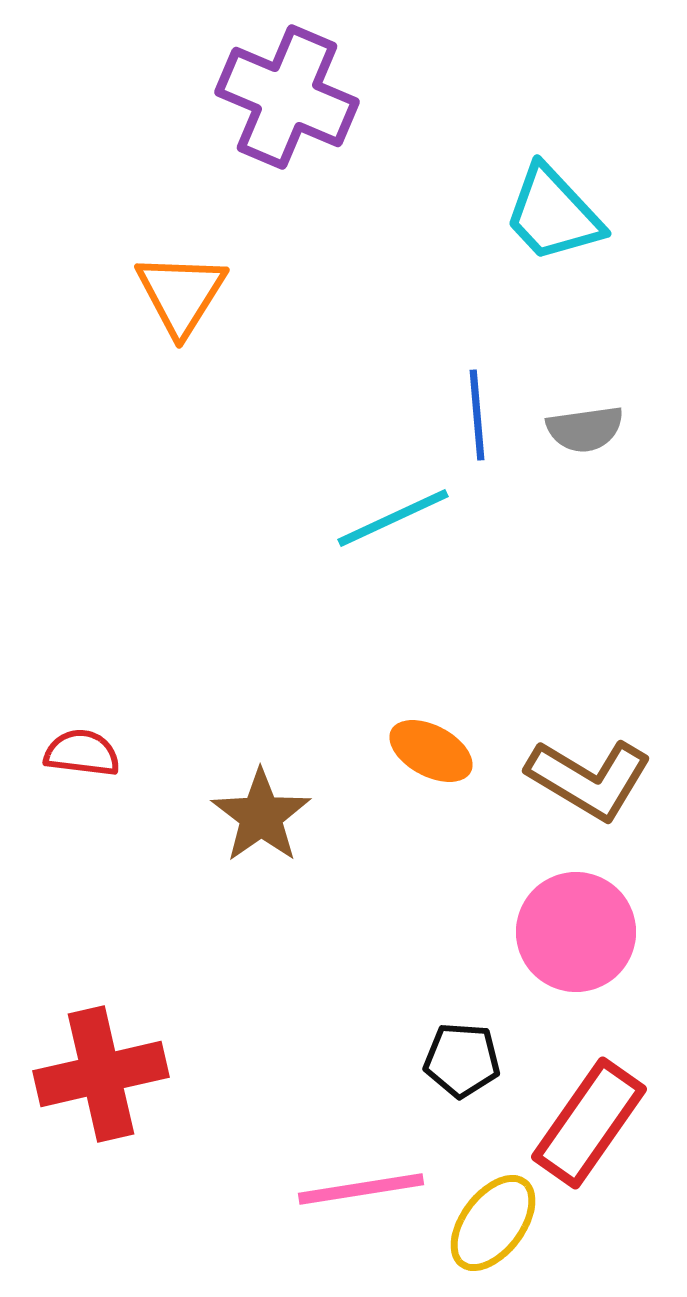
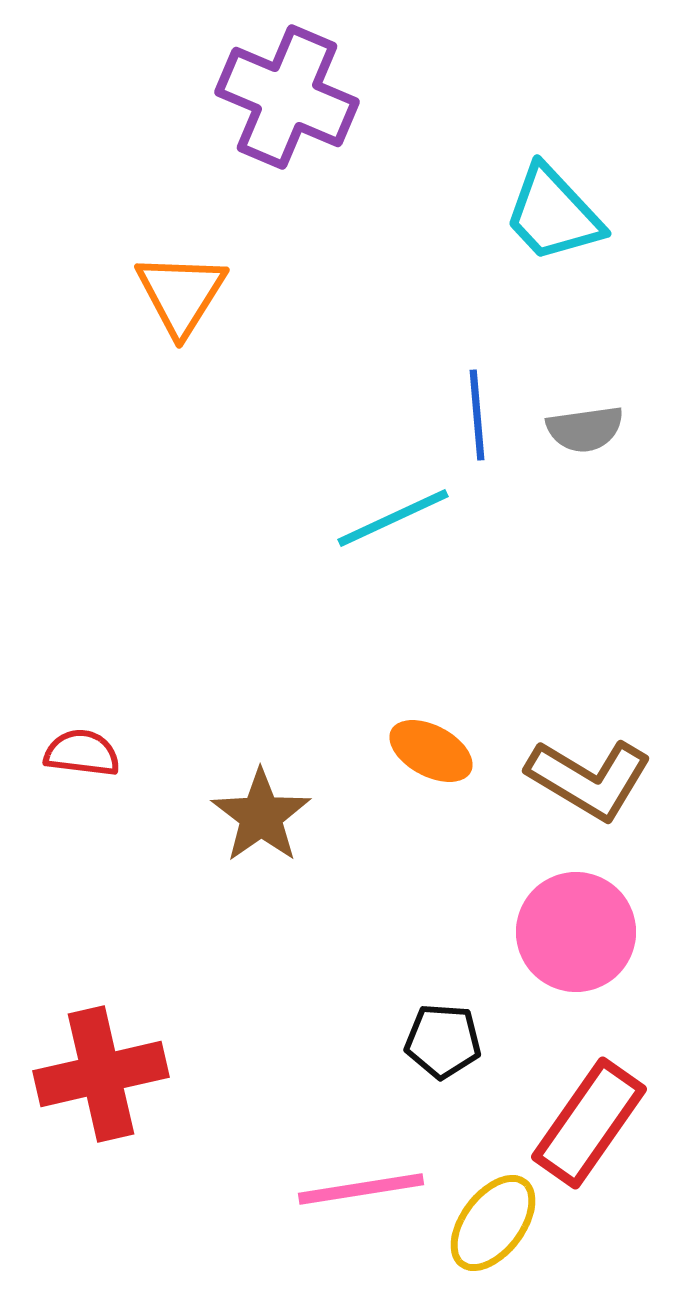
black pentagon: moved 19 px left, 19 px up
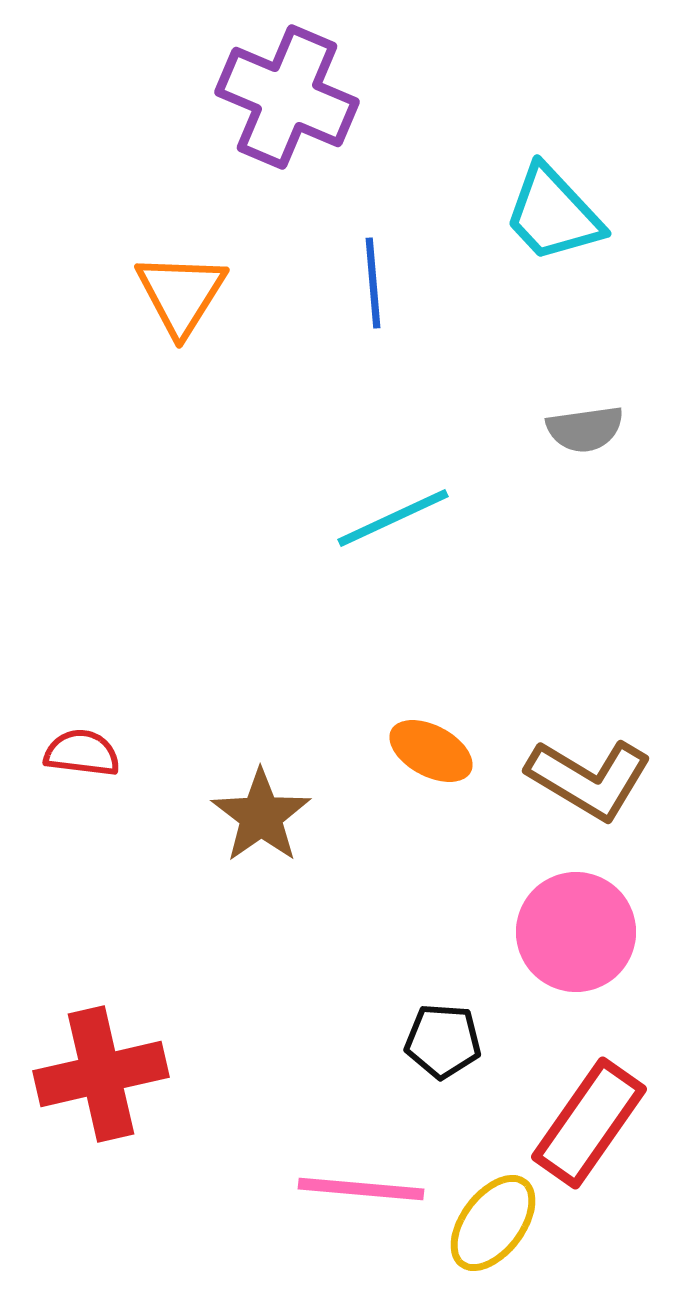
blue line: moved 104 px left, 132 px up
pink line: rotated 14 degrees clockwise
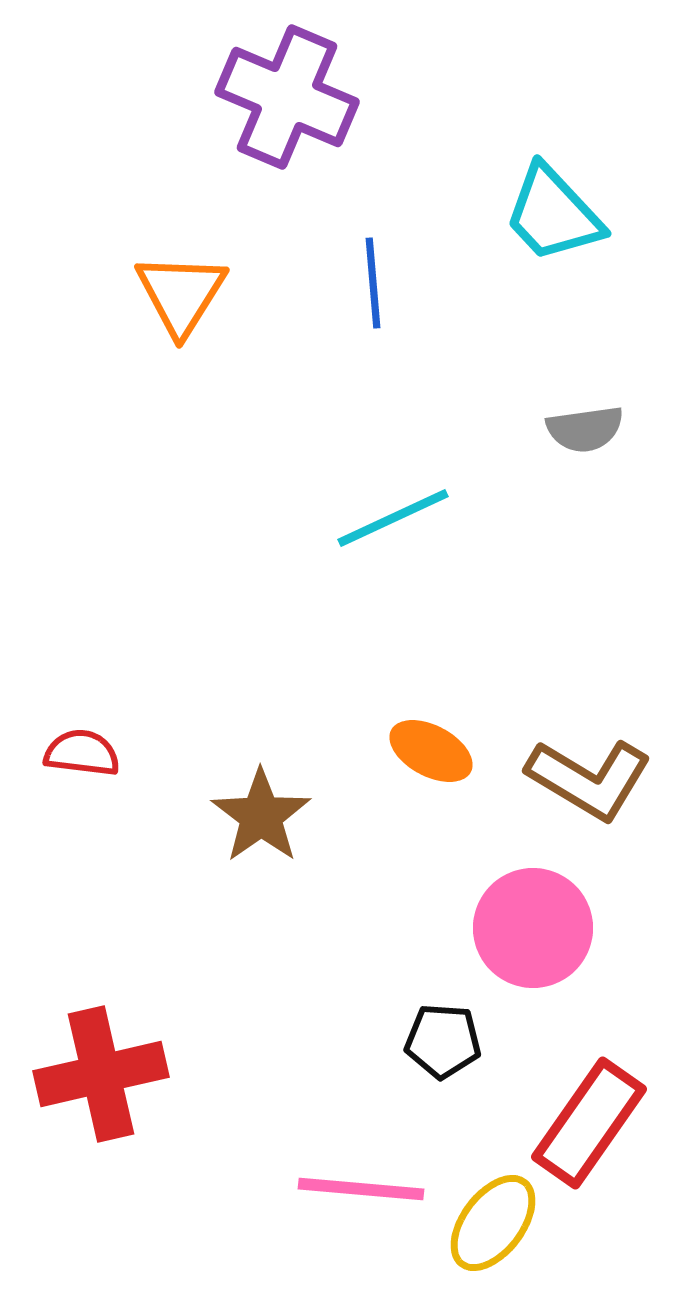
pink circle: moved 43 px left, 4 px up
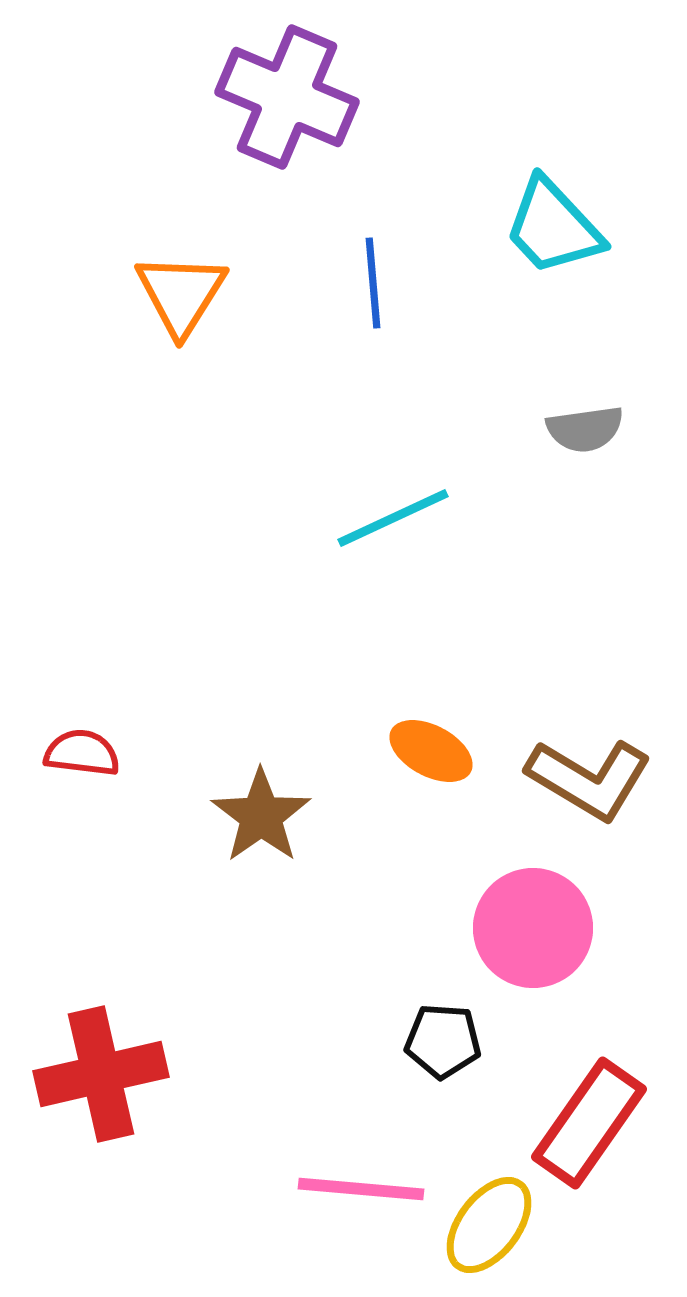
cyan trapezoid: moved 13 px down
yellow ellipse: moved 4 px left, 2 px down
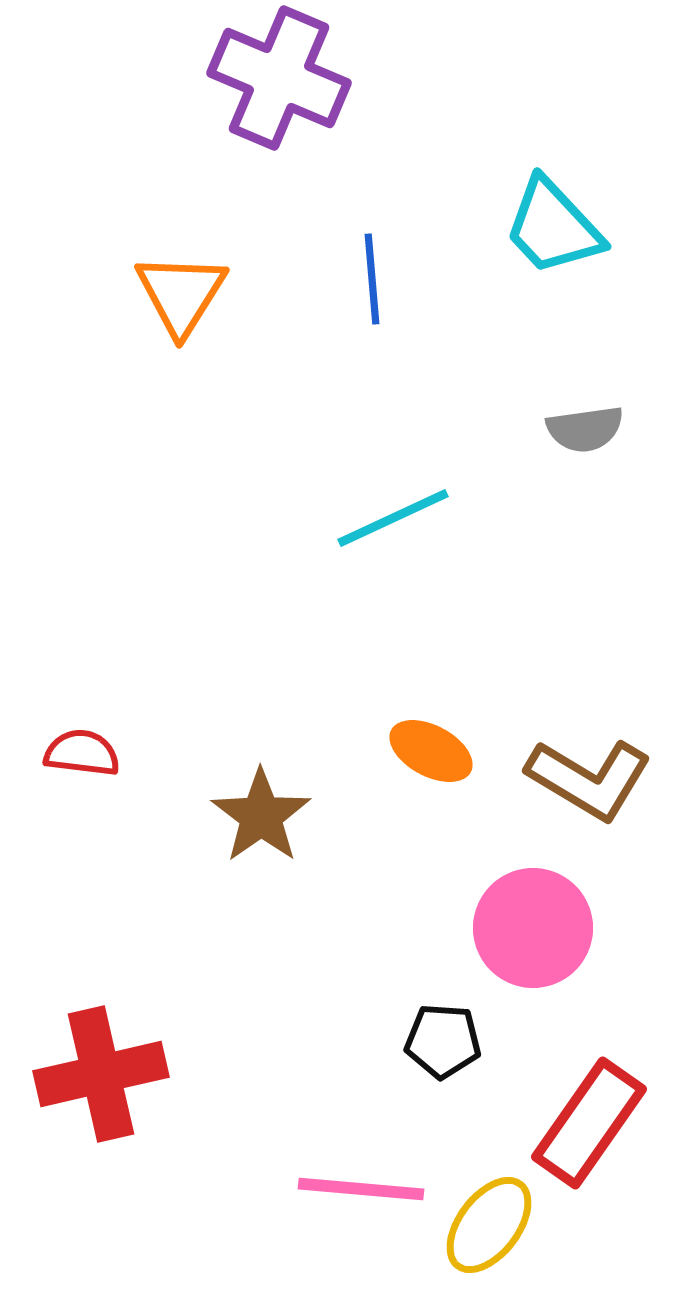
purple cross: moved 8 px left, 19 px up
blue line: moved 1 px left, 4 px up
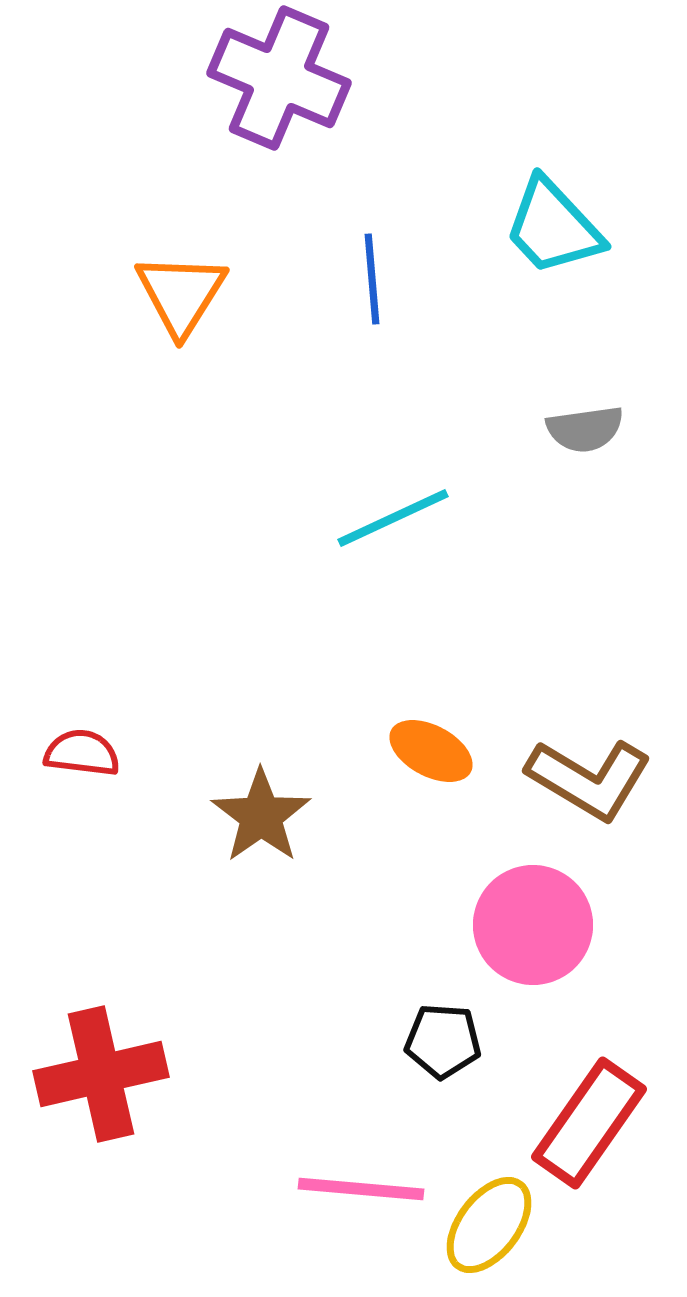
pink circle: moved 3 px up
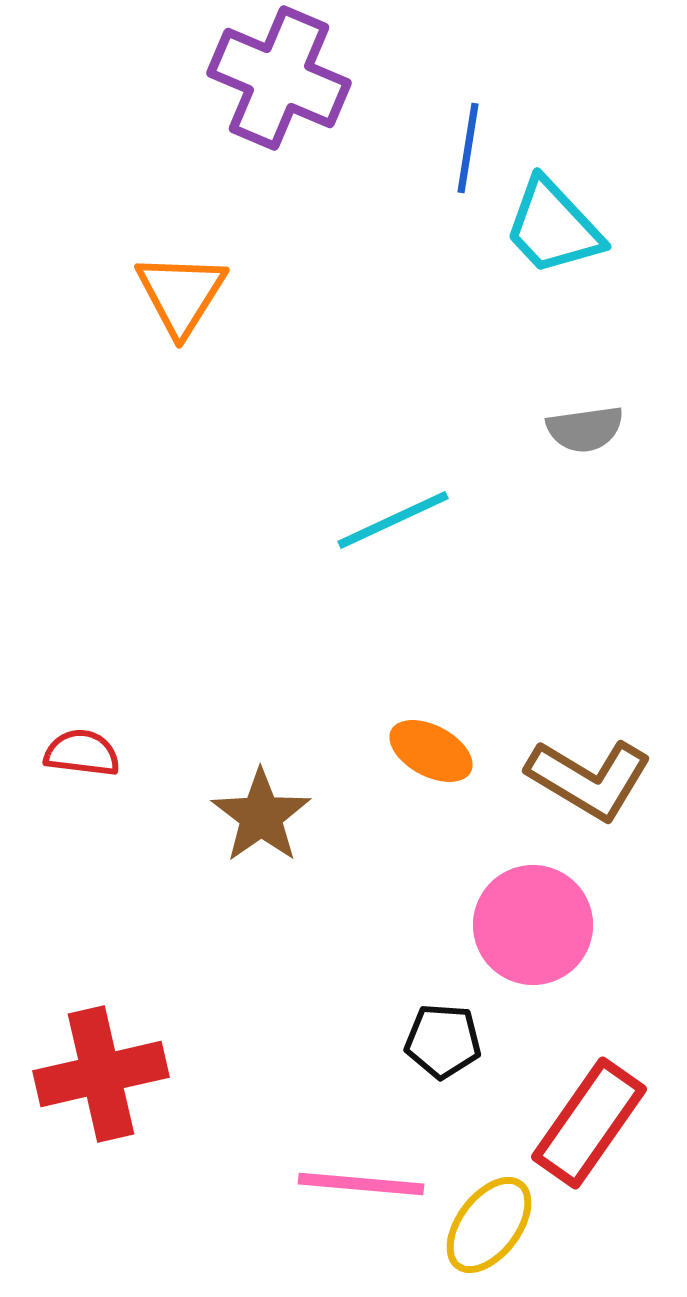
blue line: moved 96 px right, 131 px up; rotated 14 degrees clockwise
cyan line: moved 2 px down
pink line: moved 5 px up
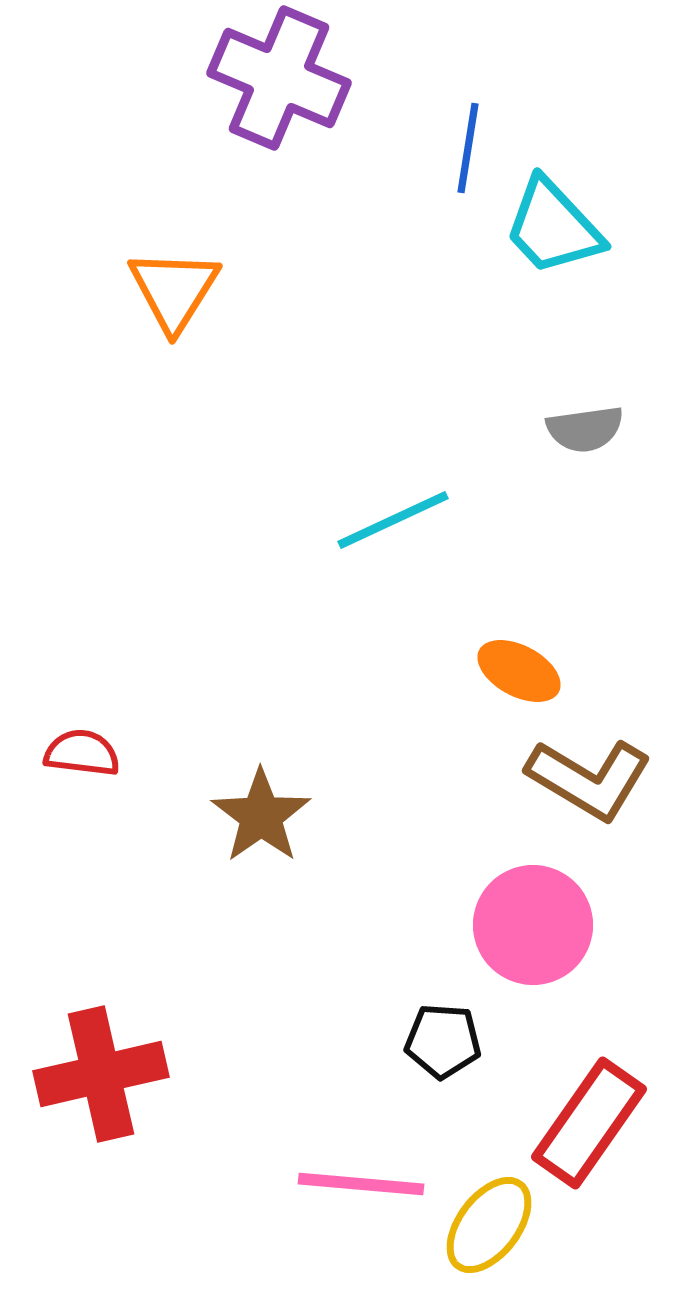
orange triangle: moved 7 px left, 4 px up
orange ellipse: moved 88 px right, 80 px up
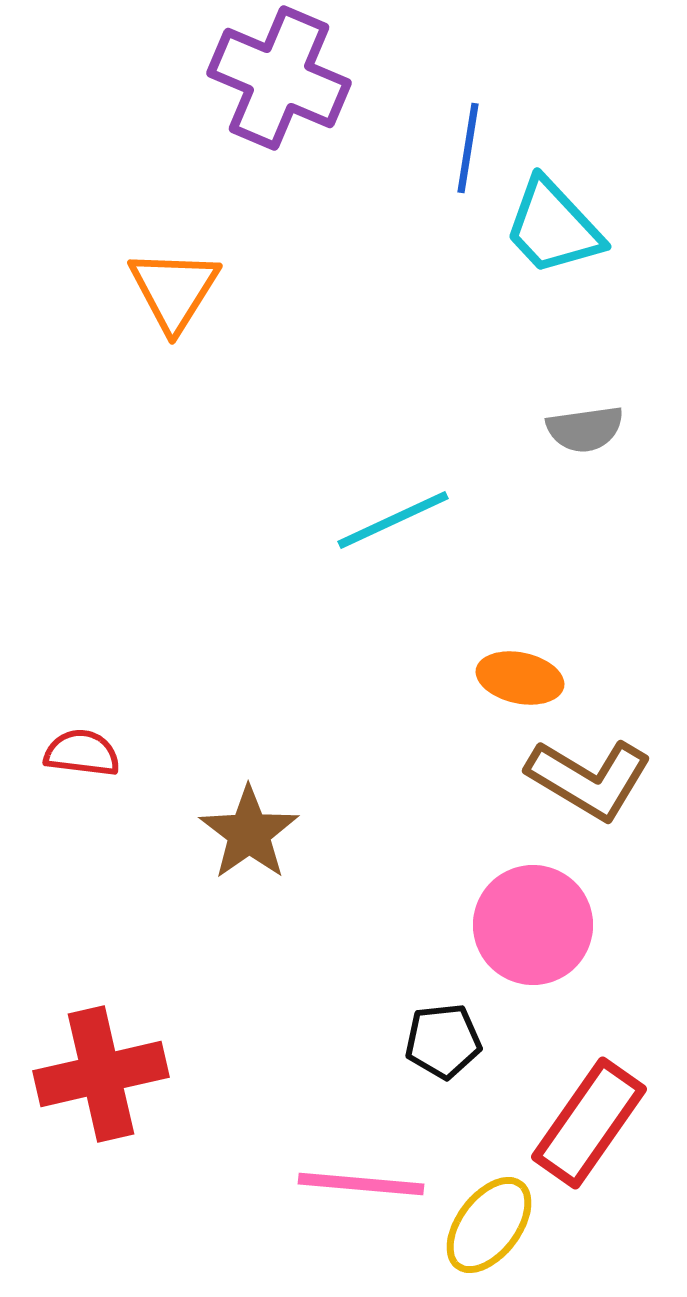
orange ellipse: moved 1 px right, 7 px down; rotated 16 degrees counterclockwise
brown star: moved 12 px left, 17 px down
black pentagon: rotated 10 degrees counterclockwise
